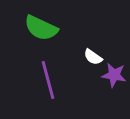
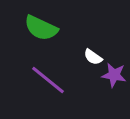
purple line: rotated 36 degrees counterclockwise
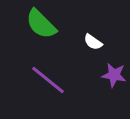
green semicircle: moved 4 px up; rotated 20 degrees clockwise
white semicircle: moved 15 px up
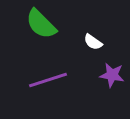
purple star: moved 2 px left
purple line: rotated 57 degrees counterclockwise
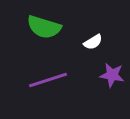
green semicircle: moved 3 px right, 3 px down; rotated 28 degrees counterclockwise
white semicircle: rotated 66 degrees counterclockwise
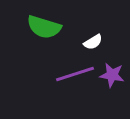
purple line: moved 27 px right, 6 px up
